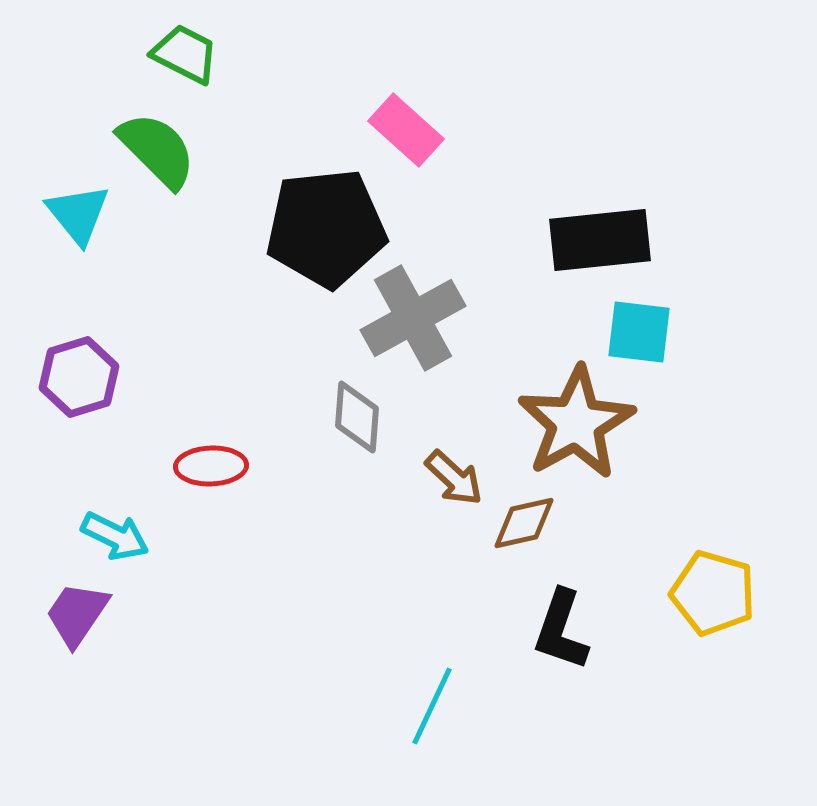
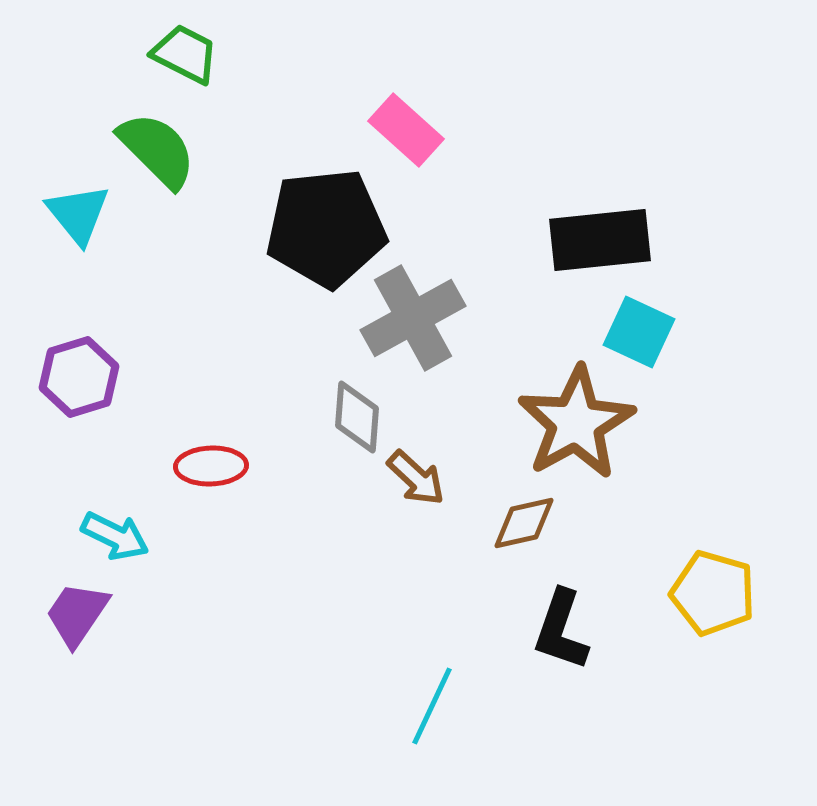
cyan square: rotated 18 degrees clockwise
brown arrow: moved 38 px left
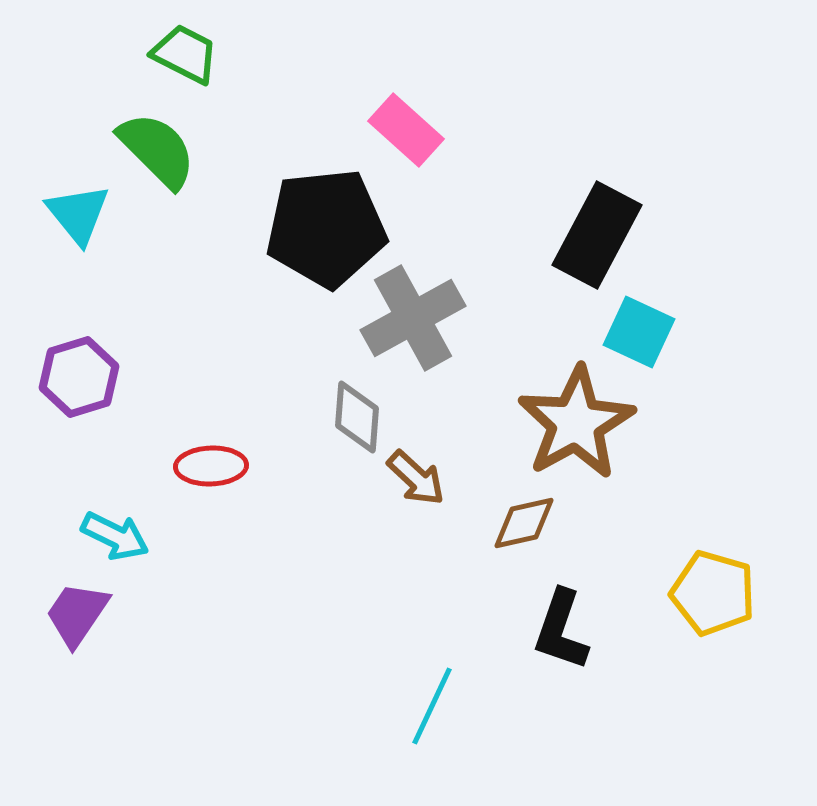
black rectangle: moved 3 px left, 5 px up; rotated 56 degrees counterclockwise
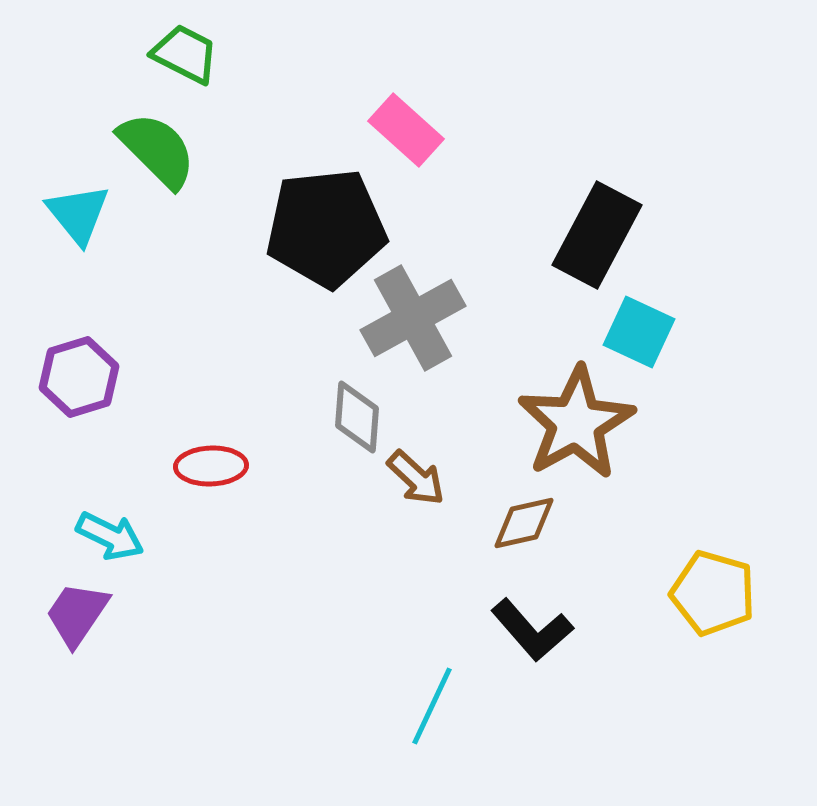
cyan arrow: moved 5 px left
black L-shape: moved 29 px left; rotated 60 degrees counterclockwise
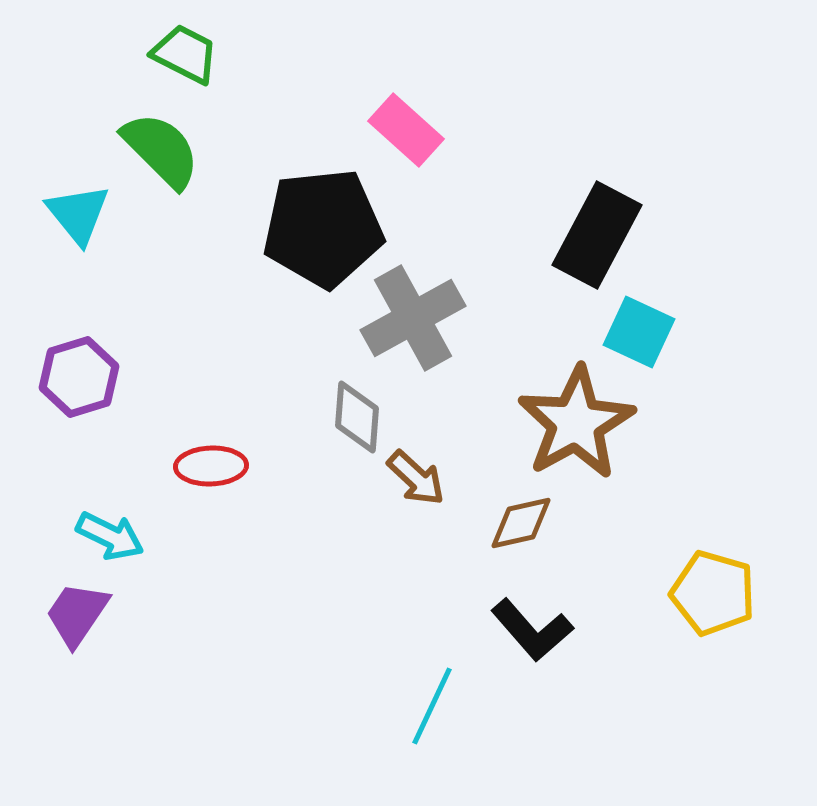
green semicircle: moved 4 px right
black pentagon: moved 3 px left
brown diamond: moved 3 px left
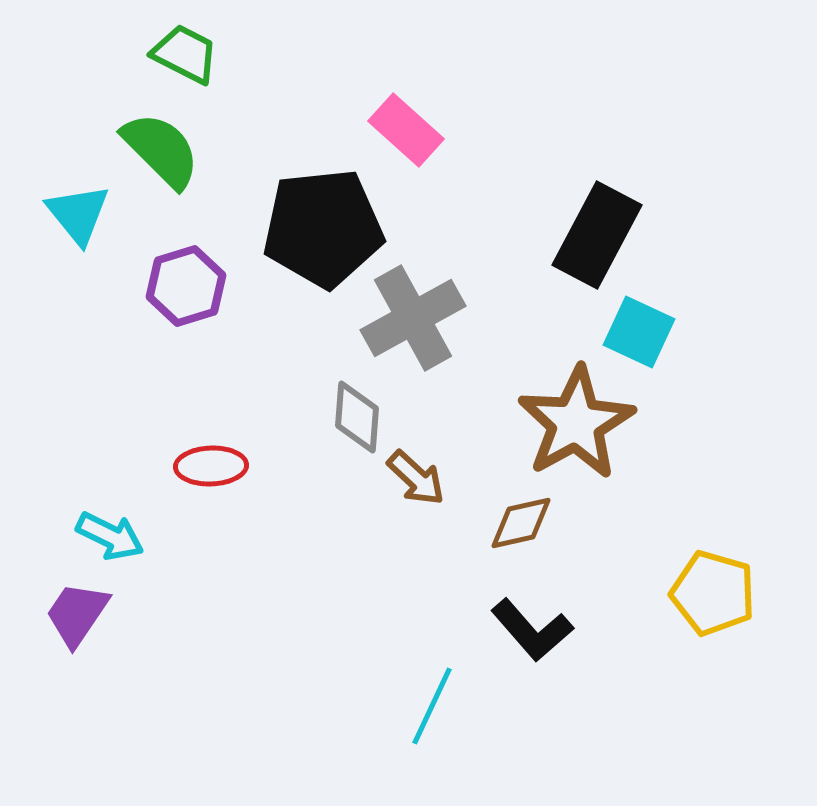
purple hexagon: moved 107 px right, 91 px up
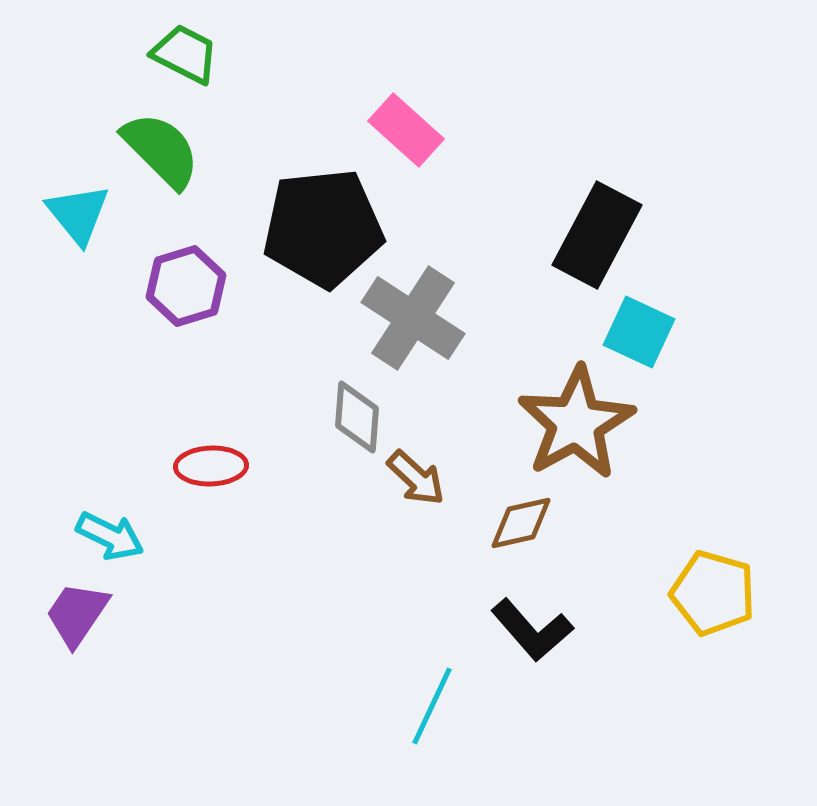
gray cross: rotated 28 degrees counterclockwise
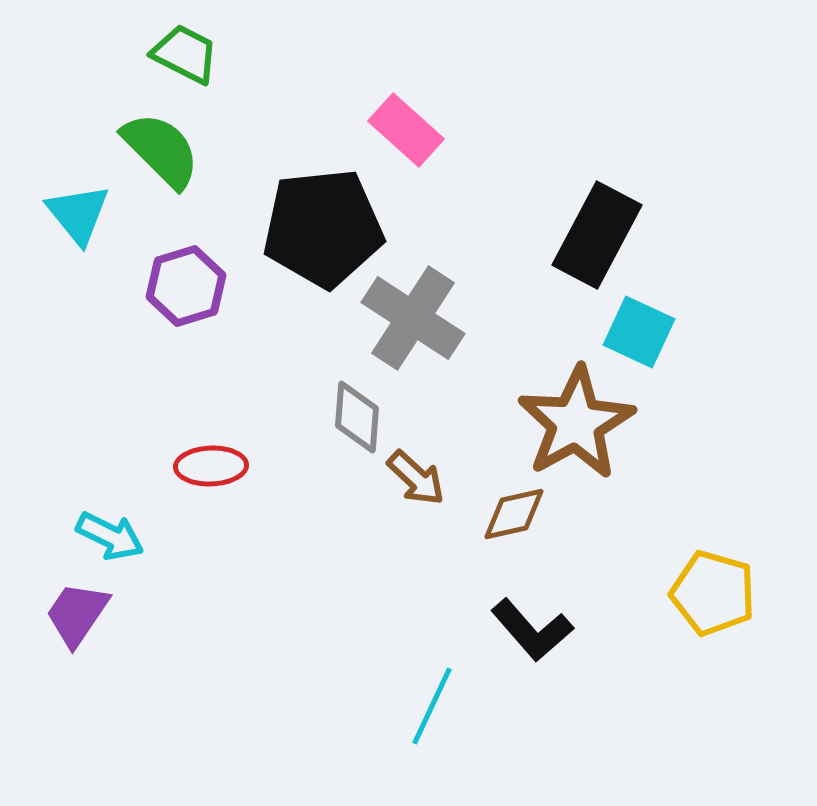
brown diamond: moved 7 px left, 9 px up
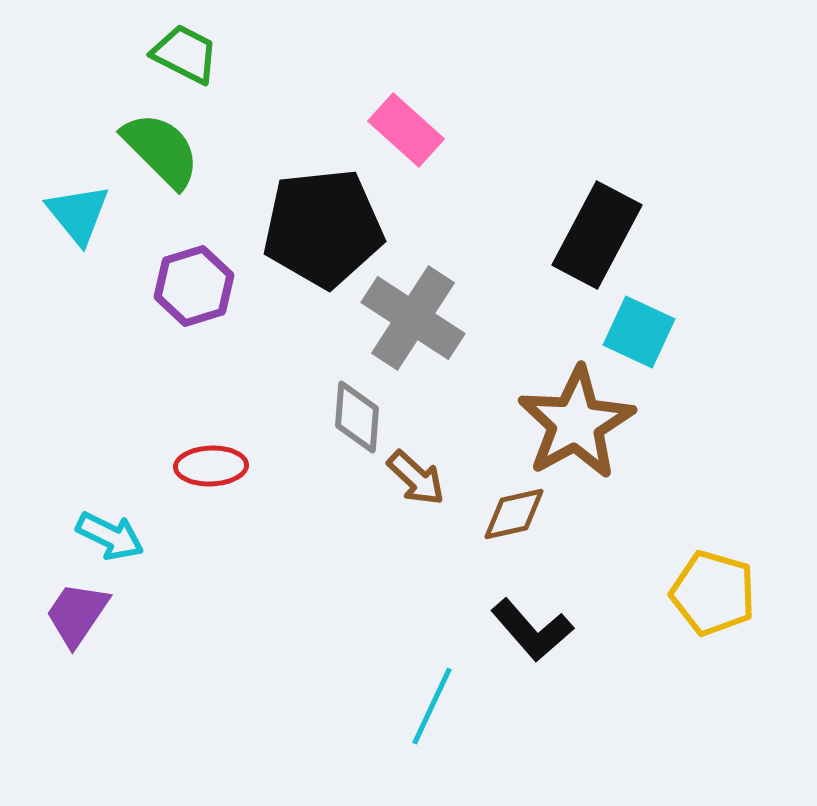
purple hexagon: moved 8 px right
